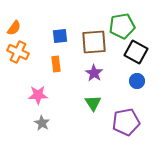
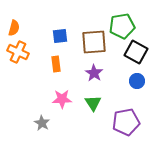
orange semicircle: rotated 21 degrees counterclockwise
pink star: moved 24 px right, 4 px down
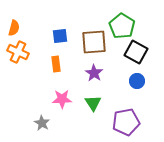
green pentagon: rotated 30 degrees counterclockwise
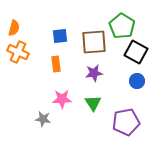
purple star: rotated 30 degrees clockwise
gray star: moved 1 px right, 4 px up; rotated 21 degrees counterclockwise
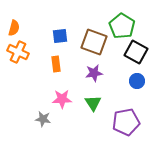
brown square: rotated 24 degrees clockwise
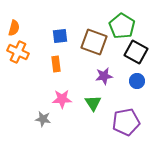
purple star: moved 10 px right, 3 px down
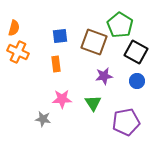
green pentagon: moved 2 px left, 1 px up
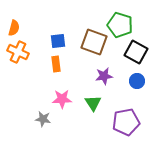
green pentagon: rotated 15 degrees counterclockwise
blue square: moved 2 px left, 5 px down
